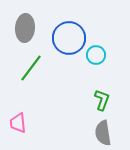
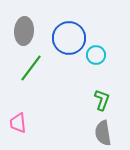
gray ellipse: moved 1 px left, 3 px down
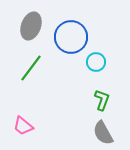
gray ellipse: moved 7 px right, 5 px up; rotated 16 degrees clockwise
blue circle: moved 2 px right, 1 px up
cyan circle: moved 7 px down
pink trapezoid: moved 5 px right, 3 px down; rotated 45 degrees counterclockwise
gray semicircle: rotated 20 degrees counterclockwise
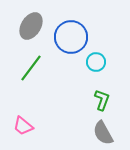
gray ellipse: rotated 12 degrees clockwise
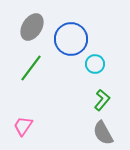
gray ellipse: moved 1 px right, 1 px down
blue circle: moved 2 px down
cyan circle: moved 1 px left, 2 px down
green L-shape: rotated 20 degrees clockwise
pink trapezoid: rotated 85 degrees clockwise
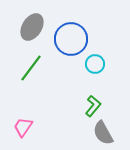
green L-shape: moved 9 px left, 6 px down
pink trapezoid: moved 1 px down
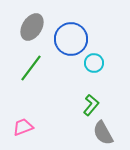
cyan circle: moved 1 px left, 1 px up
green L-shape: moved 2 px left, 1 px up
pink trapezoid: rotated 35 degrees clockwise
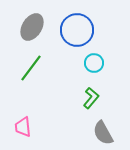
blue circle: moved 6 px right, 9 px up
green L-shape: moved 7 px up
pink trapezoid: rotated 75 degrees counterclockwise
